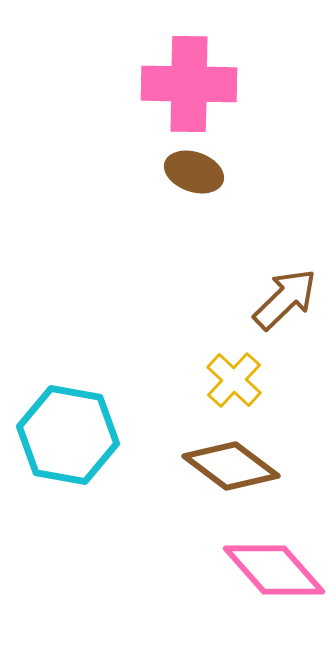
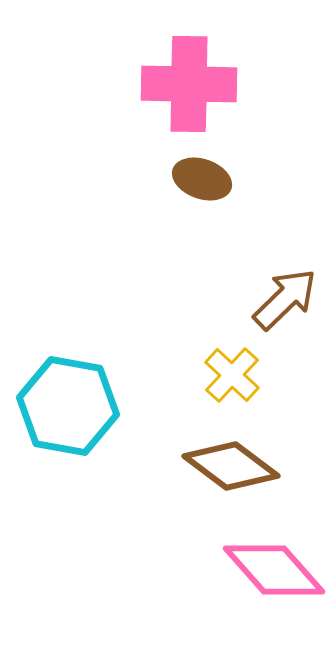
brown ellipse: moved 8 px right, 7 px down
yellow cross: moved 2 px left, 5 px up
cyan hexagon: moved 29 px up
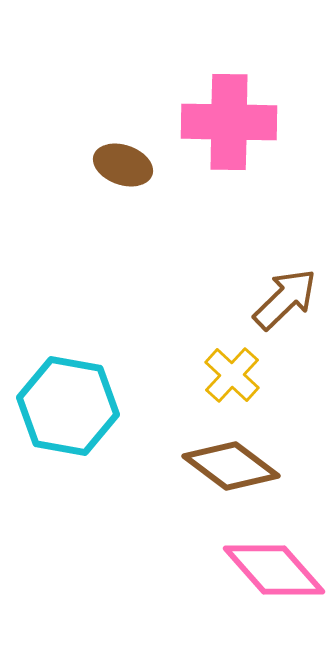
pink cross: moved 40 px right, 38 px down
brown ellipse: moved 79 px left, 14 px up
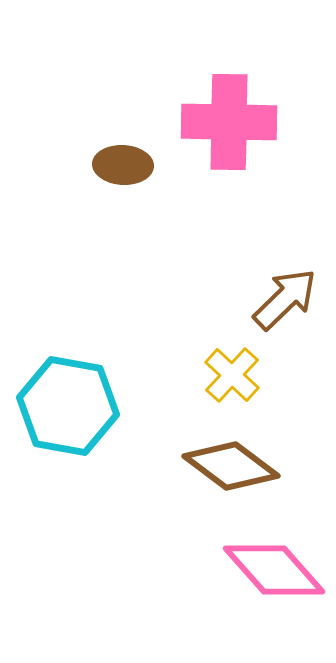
brown ellipse: rotated 16 degrees counterclockwise
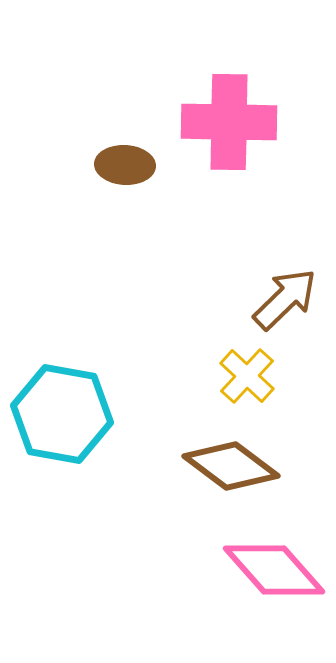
brown ellipse: moved 2 px right
yellow cross: moved 15 px right, 1 px down
cyan hexagon: moved 6 px left, 8 px down
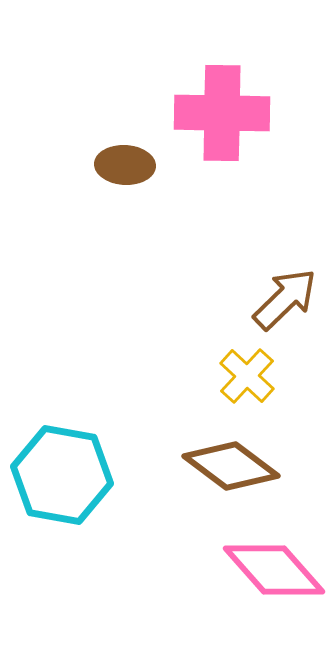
pink cross: moved 7 px left, 9 px up
cyan hexagon: moved 61 px down
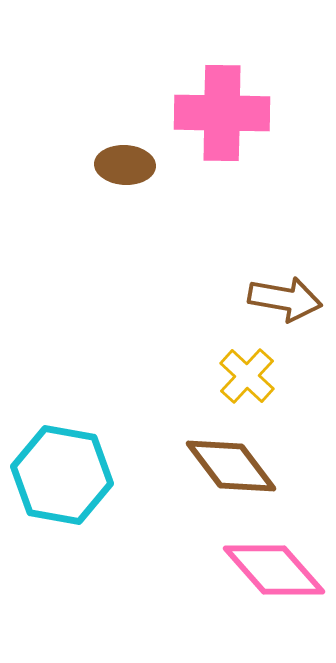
brown arrow: rotated 54 degrees clockwise
brown diamond: rotated 16 degrees clockwise
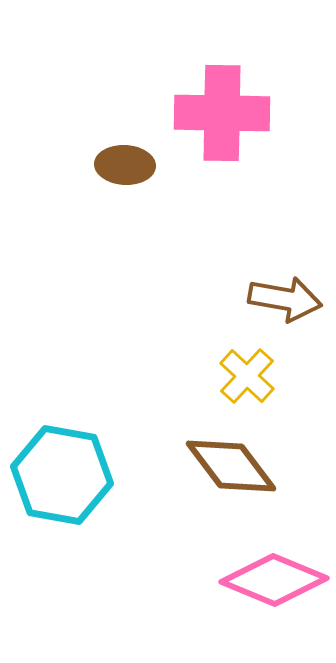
pink diamond: moved 10 px down; rotated 26 degrees counterclockwise
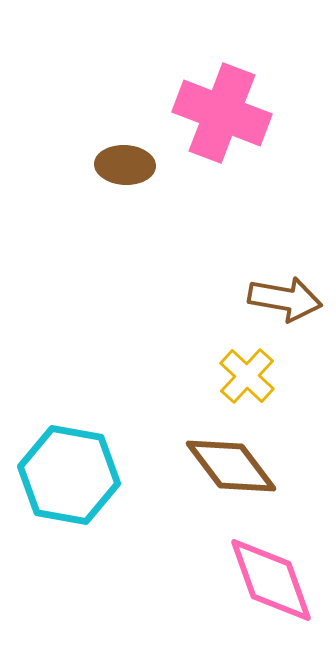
pink cross: rotated 20 degrees clockwise
cyan hexagon: moved 7 px right
pink diamond: moved 3 px left; rotated 48 degrees clockwise
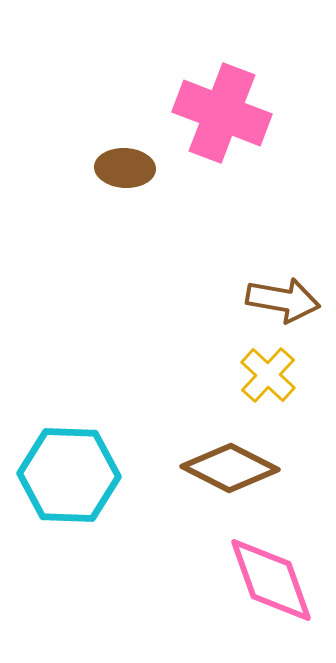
brown ellipse: moved 3 px down
brown arrow: moved 2 px left, 1 px down
yellow cross: moved 21 px right, 1 px up
brown diamond: moved 1 px left, 2 px down; rotated 26 degrees counterclockwise
cyan hexagon: rotated 8 degrees counterclockwise
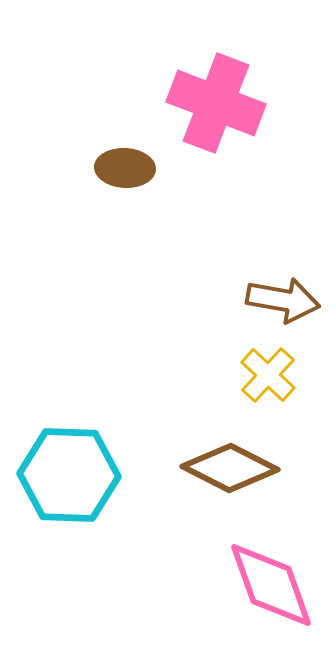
pink cross: moved 6 px left, 10 px up
pink diamond: moved 5 px down
